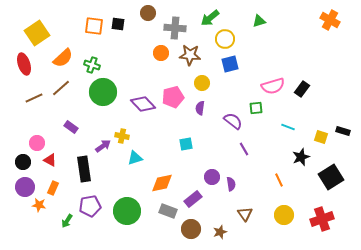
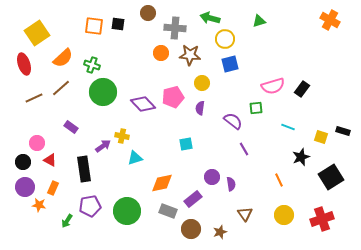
green arrow at (210, 18): rotated 54 degrees clockwise
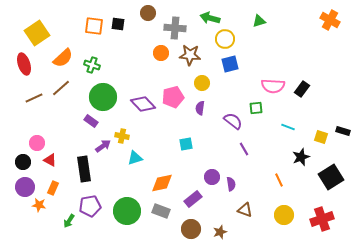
pink semicircle at (273, 86): rotated 20 degrees clockwise
green circle at (103, 92): moved 5 px down
purple rectangle at (71, 127): moved 20 px right, 6 px up
gray rectangle at (168, 211): moved 7 px left
brown triangle at (245, 214): moved 4 px up; rotated 35 degrees counterclockwise
green arrow at (67, 221): moved 2 px right
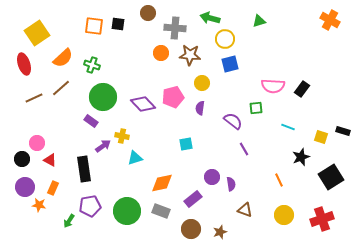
black circle at (23, 162): moved 1 px left, 3 px up
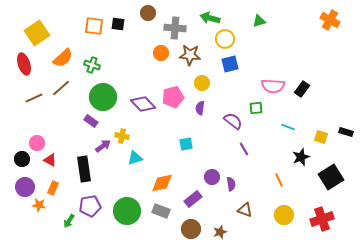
black rectangle at (343, 131): moved 3 px right, 1 px down
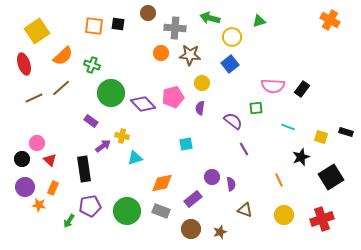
yellow square at (37, 33): moved 2 px up
yellow circle at (225, 39): moved 7 px right, 2 px up
orange semicircle at (63, 58): moved 2 px up
blue square at (230, 64): rotated 24 degrees counterclockwise
green circle at (103, 97): moved 8 px right, 4 px up
red triangle at (50, 160): rotated 16 degrees clockwise
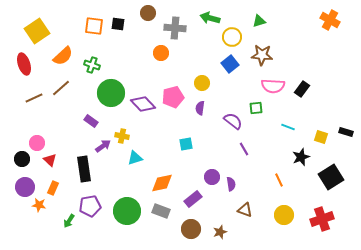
brown star at (190, 55): moved 72 px right
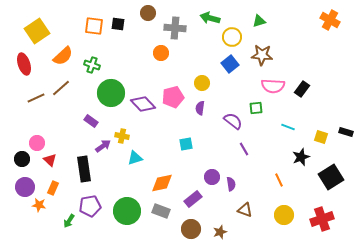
brown line at (34, 98): moved 2 px right
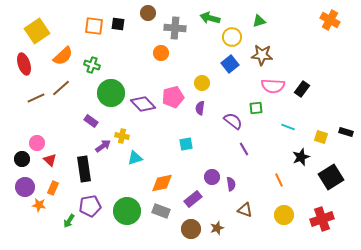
brown star at (220, 232): moved 3 px left, 4 px up
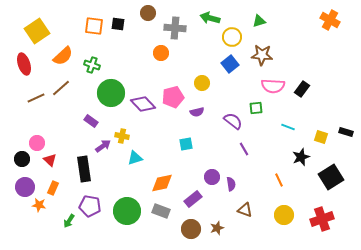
purple semicircle at (200, 108): moved 3 px left, 4 px down; rotated 112 degrees counterclockwise
purple pentagon at (90, 206): rotated 20 degrees clockwise
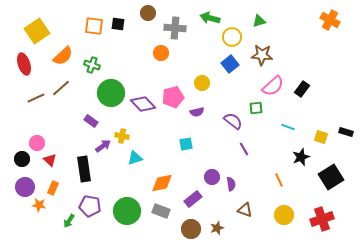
pink semicircle at (273, 86): rotated 45 degrees counterclockwise
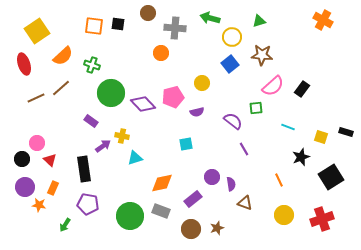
orange cross at (330, 20): moved 7 px left
purple pentagon at (90, 206): moved 2 px left, 2 px up
brown triangle at (245, 210): moved 7 px up
green circle at (127, 211): moved 3 px right, 5 px down
green arrow at (69, 221): moved 4 px left, 4 px down
